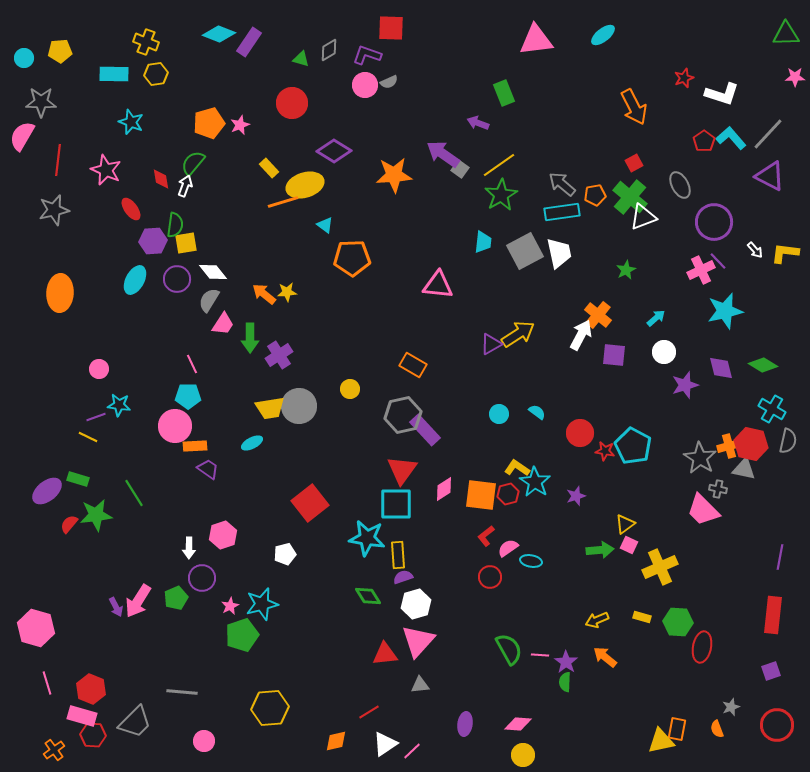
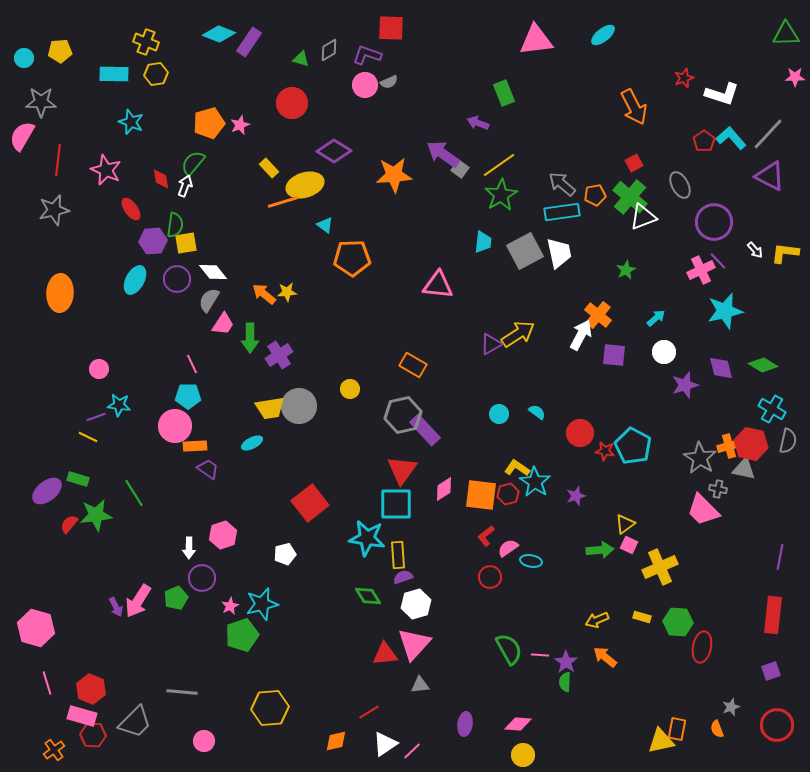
pink triangle at (418, 641): moved 4 px left, 3 px down
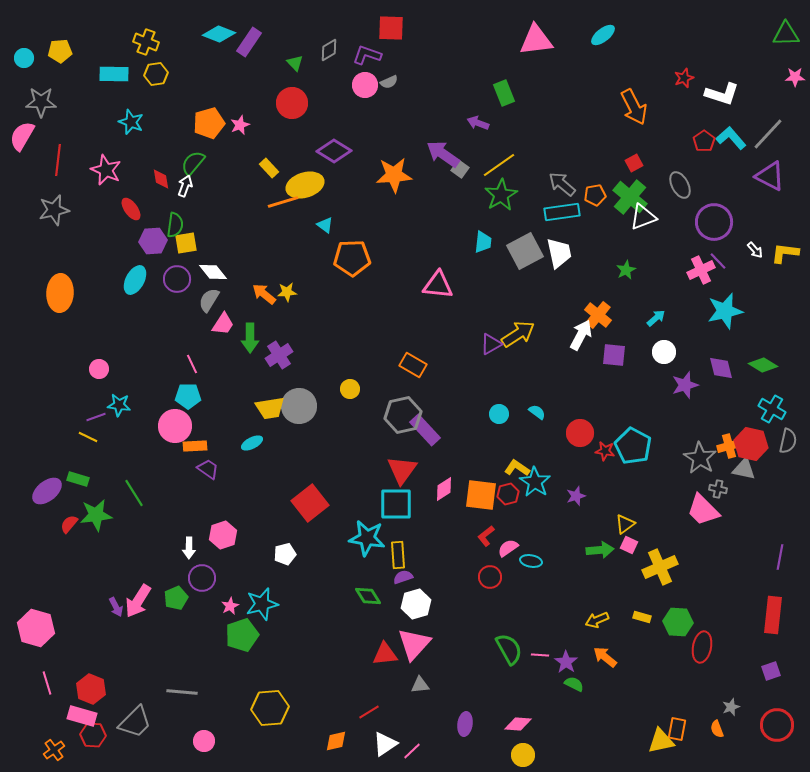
green triangle at (301, 59): moved 6 px left, 4 px down; rotated 30 degrees clockwise
green semicircle at (565, 682): moved 9 px right, 2 px down; rotated 114 degrees clockwise
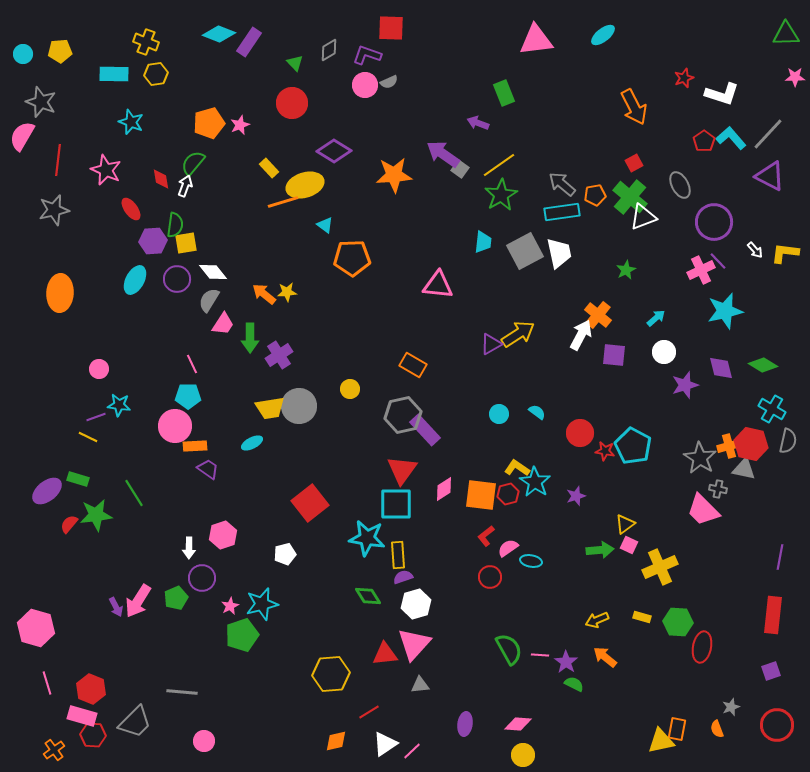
cyan circle at (24, 58): moved 1 px left, 4 px up
gray star at (41, 102): rotated 20 degrees clockwise
yellow hexagon at (270, 708): moved 61 px right, 34 px up
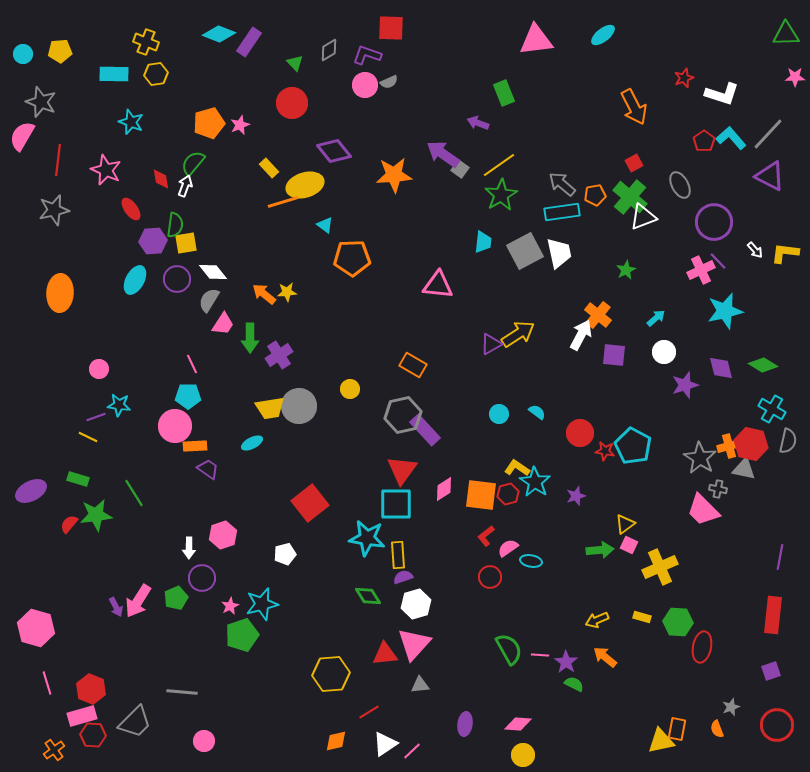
purple diamond at (334, 151): rotated 20 degrees clockwise
purple ellipse at (47, 491): moved 16 px left; rotated 12 degrees clockwise
pink rectangle at (82, 716): rotated 32 degrees counterclockwise
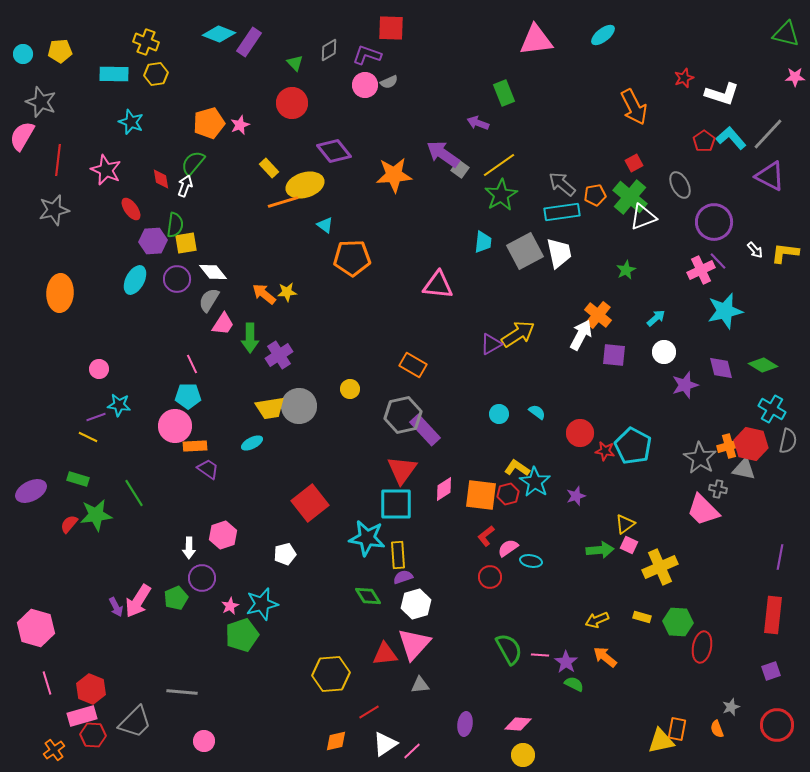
green triangle at (786, 34): rotated 16 degrees clockwise
